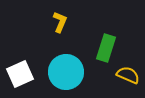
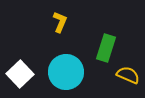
white square: rotated 20 degrees counterclockwise
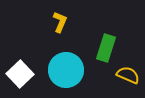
cyan circle: moved 2 px up
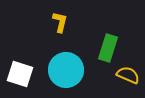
yellow L-shape: rotated 10 degrees counterclockwise
green rectangle: moved 2 px right
white square: rotated 28 degrees counterclockwise
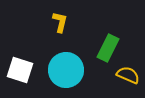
green rectangle: rotated 8 degrees clockwise
white square: moved 4 px up
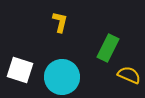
cyan circle: moved 4 px left, 7 px down
yellow semicircle: moved 1 px right
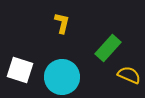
yellow L-shape: moved 2 px right, 1 px down
green rectangle: rotated 16 degrees clockwise
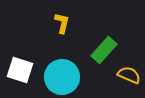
green rectangle: moved 4 px left, 2 px down
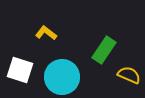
yellow L-shape: moved 16 px left, 10 px down; rotated 65 degrees counterclockwise
green rectangle: rotated 8 degrees counterclockwise
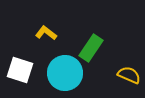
green rectangle: moved 13 px left, 2 px up
cyan circle: moved 3 px right, 4 px up
